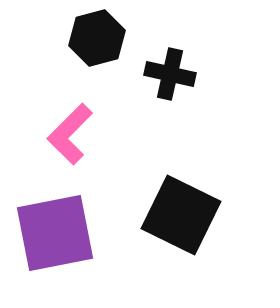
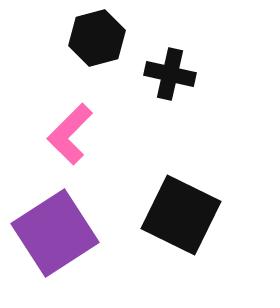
purple square: rotated 22 degrees counterclockwise
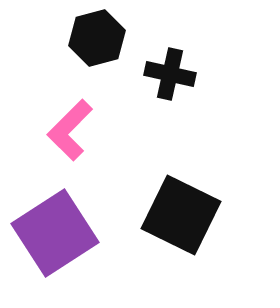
pink L-shape: moved 4 px up
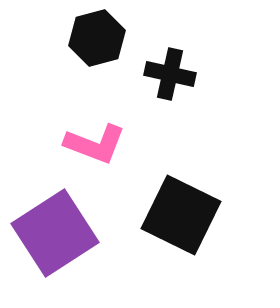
pink L-shape: moved 25 px right, 14 px down; rotated 114 degrees counterclockwise
